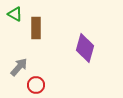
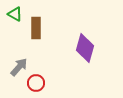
red circle: moved 2 px up
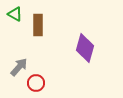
brown rectangle: moved 2 px right, 3 px up
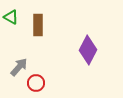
green triangle: moved 4 px left, 3 px down
purple diamond: moved 3 px right, 2 px down; rotated 12 degrees clockwise
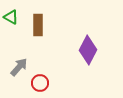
red circle: moved 4 px right
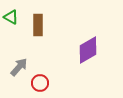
purple diamond: rotated 32 degrees clockwise
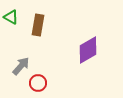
brown rectangle: rotated 10 degrees clockwise
gray arrow: moved 2 px right, 1 px up
red circle: moved 2 px left
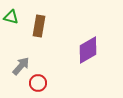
green triangle: rotated 14 degrees counterclockwise
brown rectangle: moved 1 px right, 1 px down
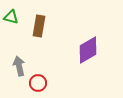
gray arrow: moved 2 px left; rotated 54 degrees counterclockwise
